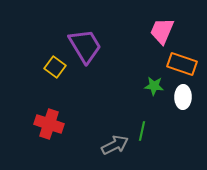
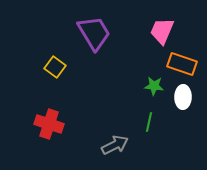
purple trapezoid: moved 9 px right, 13 px up
green line: moved 7 px right, 9 px up
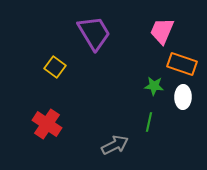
red cross: moved 2 px left; rotated 16 degrees clockwise
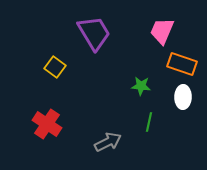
green star: moved 13 px left
gray arrow: moved 7 px left, 3 px up
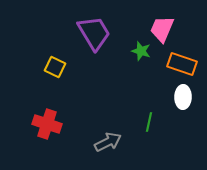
pink trapezoid: moved 2 px up
yellow square: rotated 10 degrees counterclockwise
green star: moved 35 px up; rotated 12 degrees clockwise
red cross: rotated 16 degrees counterclockwise
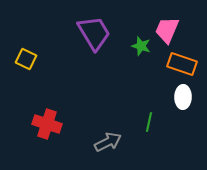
pink trapezoid: moved 5 px right, 1 px down
green star: moved 5 px up
yellow square: moved 29 px left, 8 px up
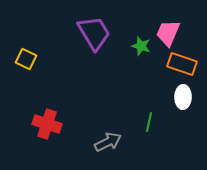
pink trapezoid: moved 1 px right, 3 px down
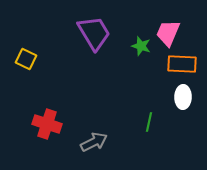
orange rectangle: rotated 16 degrees counterclockwise
gray arrow: moved 14 px left
